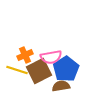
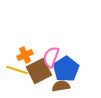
pink semicircle: rotated 120 degrees clockwise
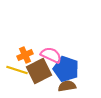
pink semicircle: moved 2 px up; rotated 95 degrees clockwise
blue pentagon: rotated 20 degrees counterclockwise
brown semicircle: moved 6 px right
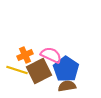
blue pentagon: rotated 15 degrees clockwise
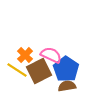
orange cross: rotated 21 degrees counterclockwise
yellow line: rotated 15 degrees clockwise
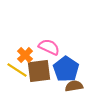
pink semicircle: moved 2 px left, 8 px up
brown square: rotated 20 degrees clockwise
brown semicircle: moved 7 px right
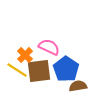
brown semicircle: moved 4 px right
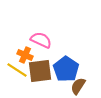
pink semicircle: moved 8 px left, 7 px up
orange cross: rotated 21 degrees counterclockwise
brown square: moved 1 px right
brown semicircle: rotated 48 degrees counterclockwise
